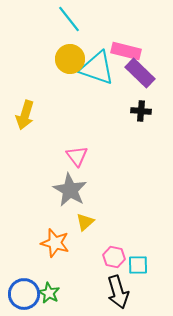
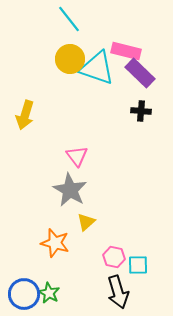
yellow triangle: moved 1 px right
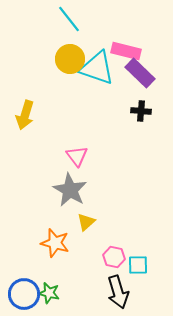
green star: rotated 15 degrees counterclockwise
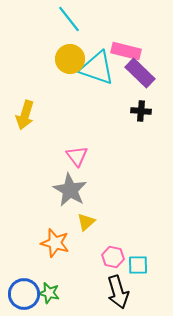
pink hexagon: moved 1 px left
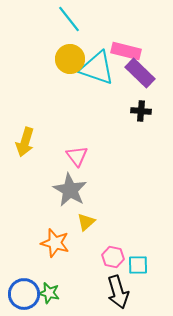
yellow arrow: moved 27 px down
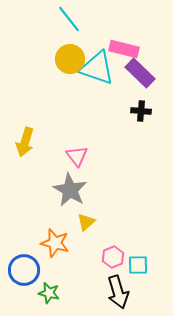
pink rectangle: moved 2 px left, 2 px up
pink hexagon: rotated 25 degrees clockwise
blue circle: moved 24 px up
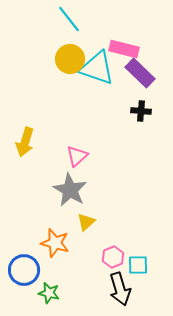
pink triangle: rotated 25 degrees clockwise
black arrow: moved 2 px right, 3 px up
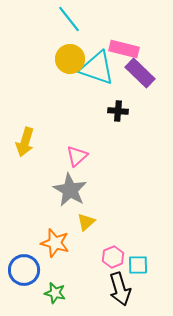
black cross: moved 23 px left
green star: moved 6 px right
